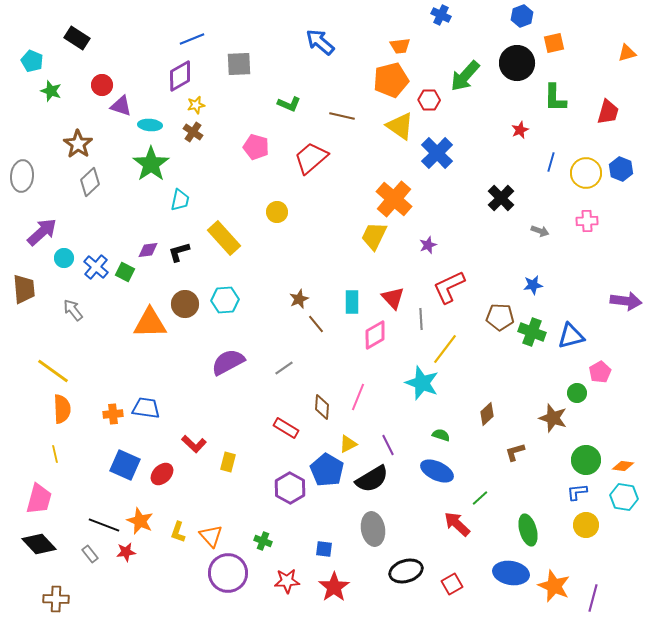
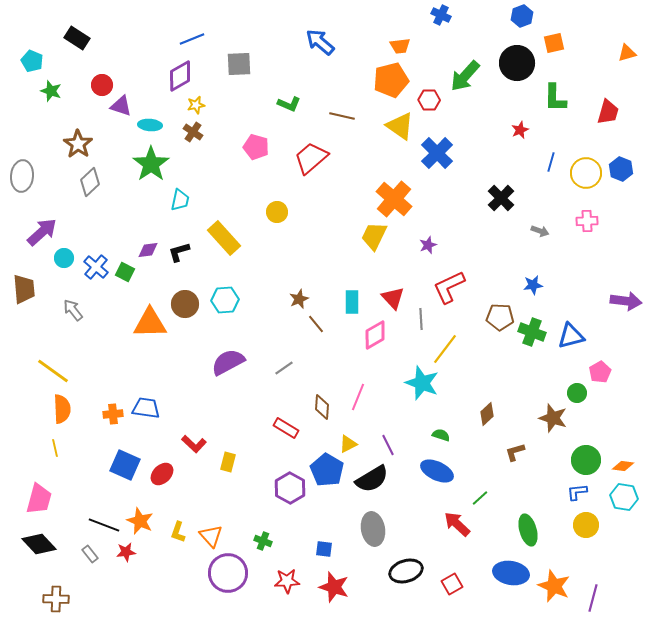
yellow line at (55, 454): moved 6 px up
red star at (334, 587): rotated 20 degrees counterclockwise
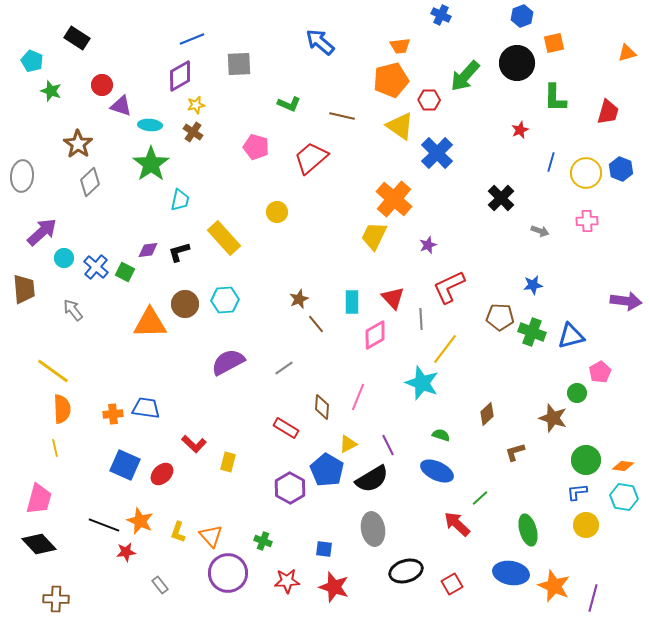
gray rectangle at (90, 554): moved 70 px right, 31 px down
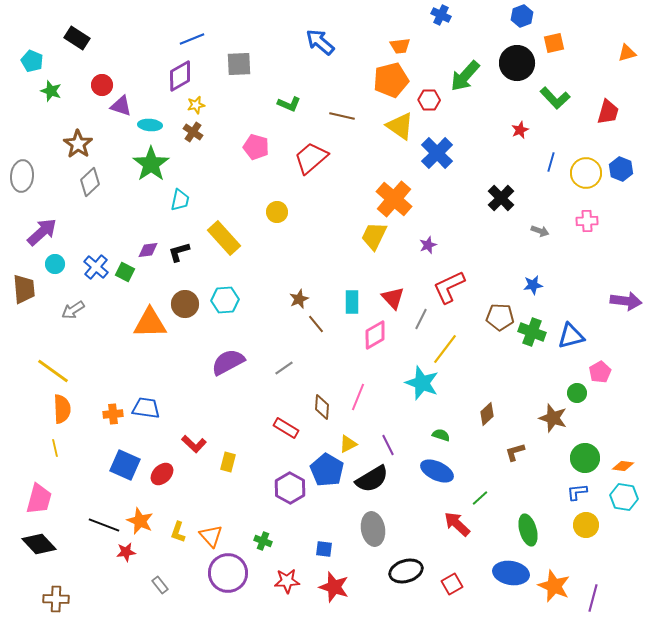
green L-shape at (555, 98): rotated 44 degrees counterclockwise
cyan circle at (64, 258): moved 9 px left, 6 px down
gray arrow at (73, 310): rotated 85 degrees counterclockwise
gray line at (421, 319): rotated 30 degrees clockwise
green circle at (586, 460): moved 1 px left, 2 px up
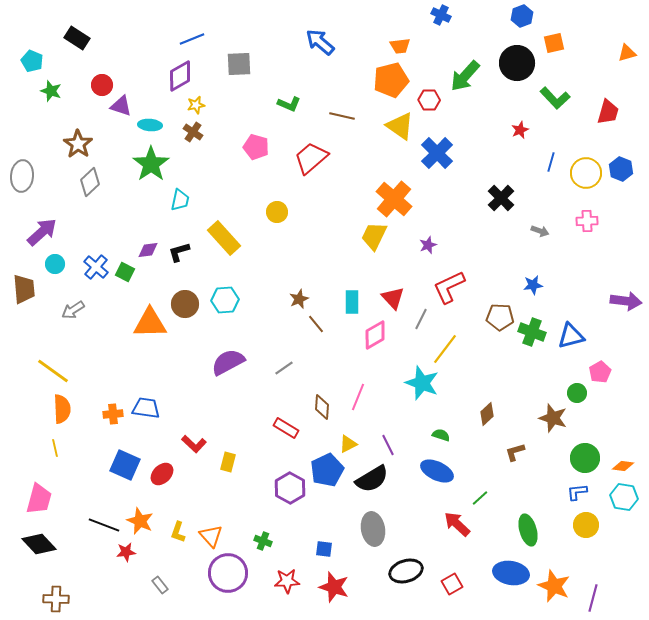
blue pentagon at (327, 470): rotated 16 degrees clockwise
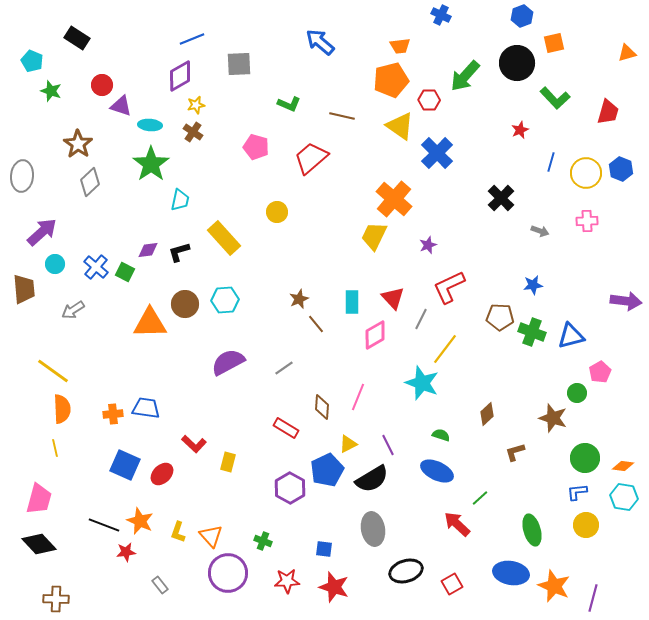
green ellipse at (528, 530): moved 4 px right
